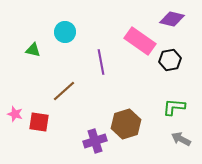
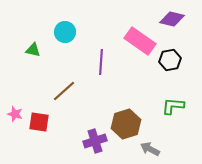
purple line: rotated 15 degrees clockwise
green L-shape: moved 1 px left, 1 px up
gray arrow: moved 31 px left, 10 px down
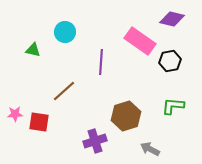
black hexagon: moved 1 px down
pink star: rotated 21 degrees counterclockwise
brown hexagon: moved 8 px up
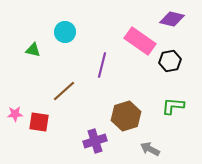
purple line: moved 1 px right, 3 px down; rotated 10 degrees clockwise
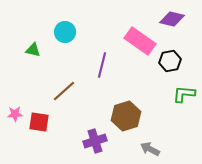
green L-shape: moved 11 px right, 12 px up
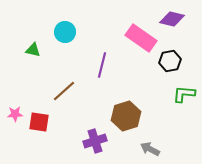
pink rectangle: moved 1 px right, 3 px up
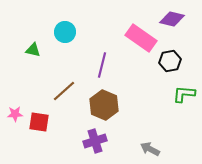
brown hexagon: moved 22 px left, 11 px up; rotated 20 degrees counterclockwise
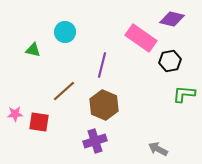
gray arrow: moved 8 px right
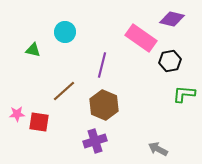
pink star: moved 2 px right
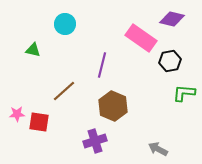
cyan circle: moved 8 px up
green L-shape: moved 1 px up
brown hexagon: moved 9 px right, 1 px down
